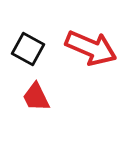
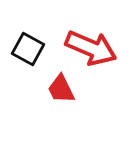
red trapezoid: moved 25 px right, 8 px up
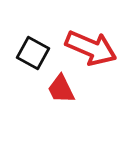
black square: moved 5 px right, 4 px down
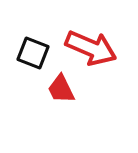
black square: rotated 8 degrees counterclockwise
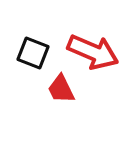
red arrow: moved 2 px right, 4 px down
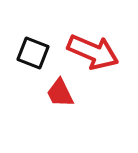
red trapezoid: moved 1 px left, 4 px down
